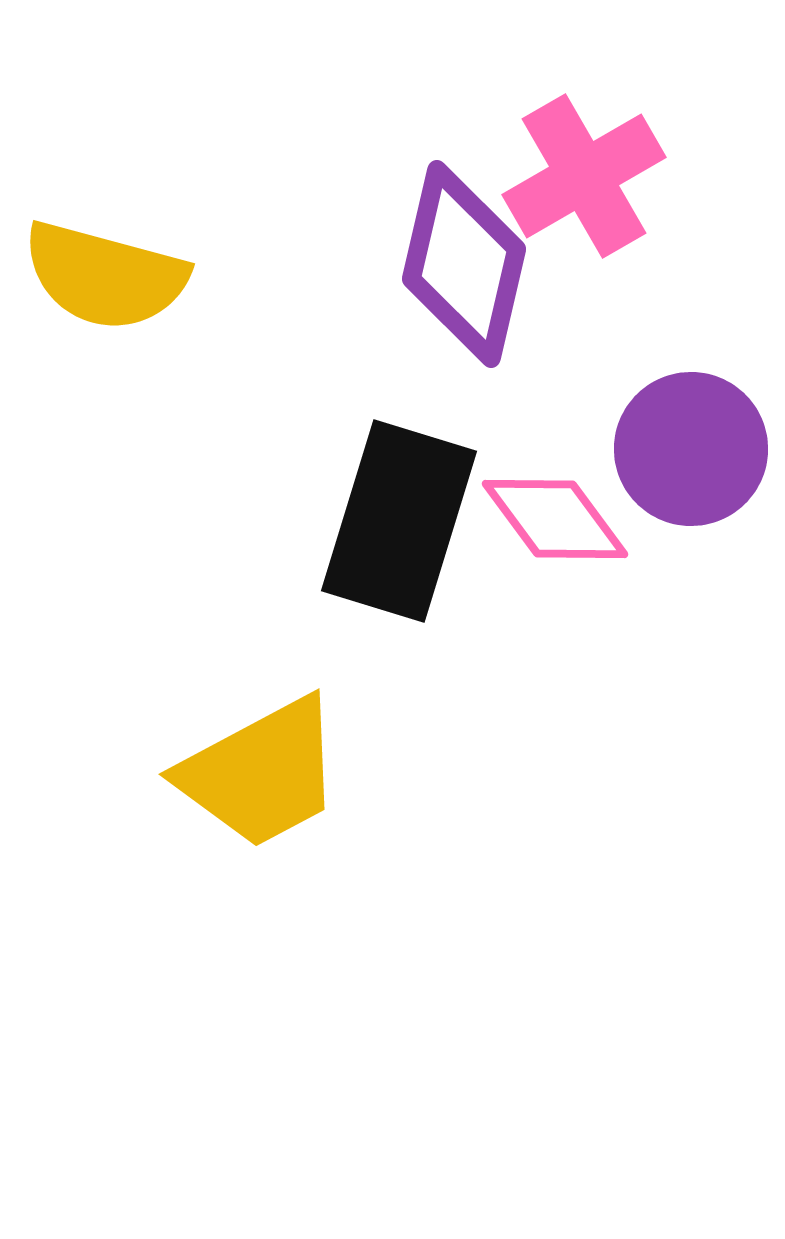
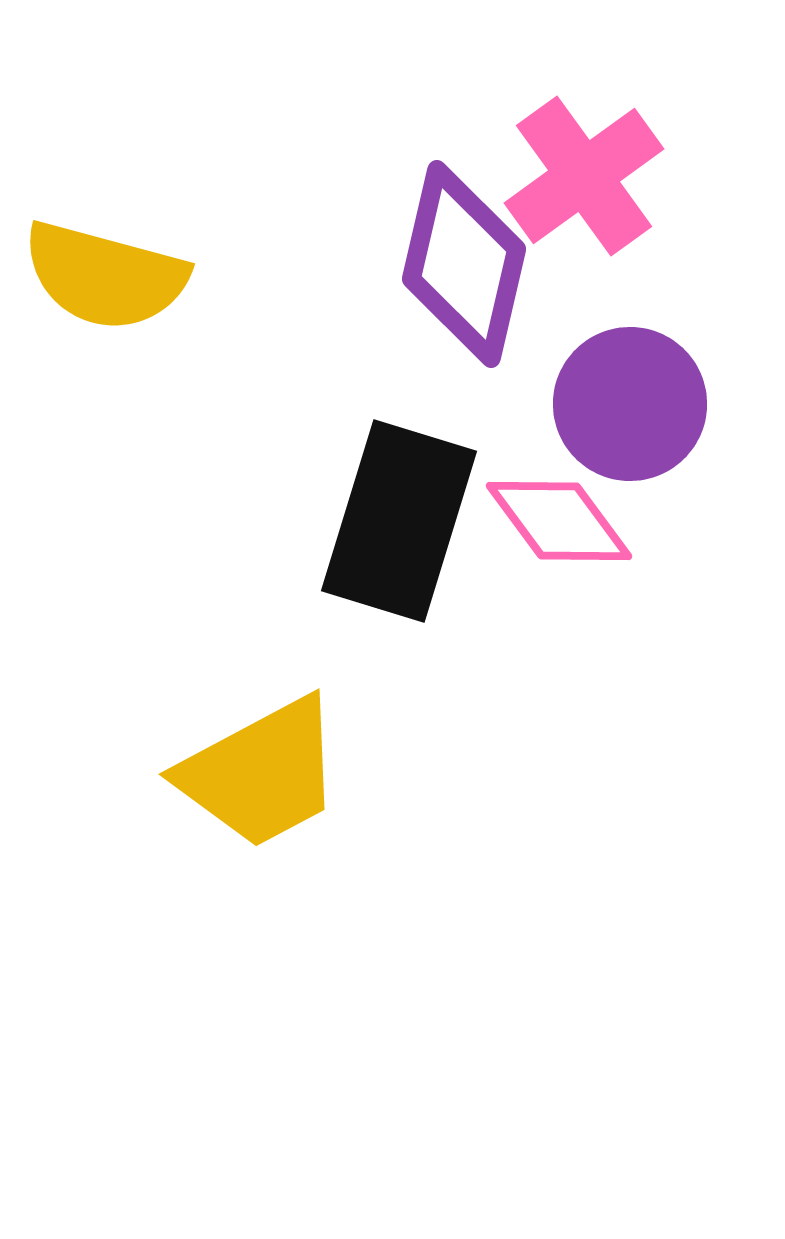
pink cross: rotated 6 degrees counterclockwise
purple circle: moved 61 px left, 45 px up
pink diamond: moved 4 px right, 2 px down
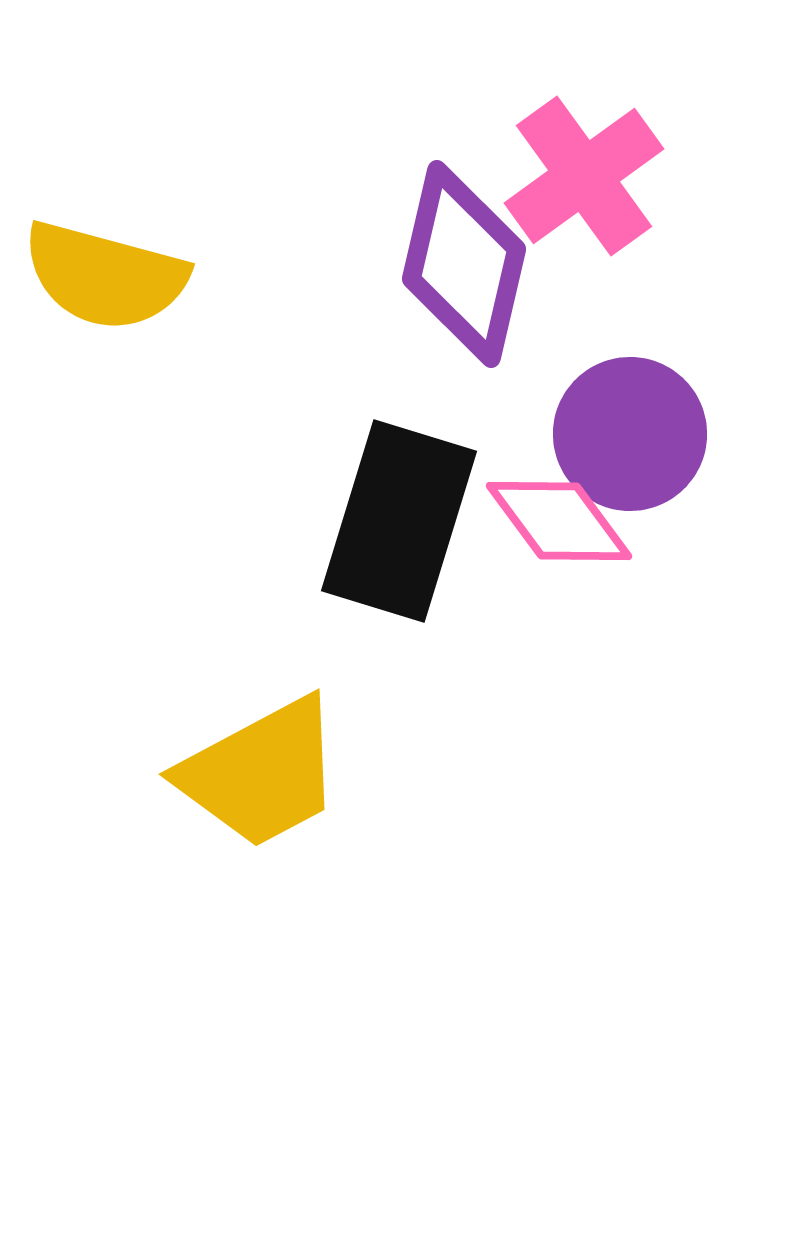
purple circle: moved 30 px down
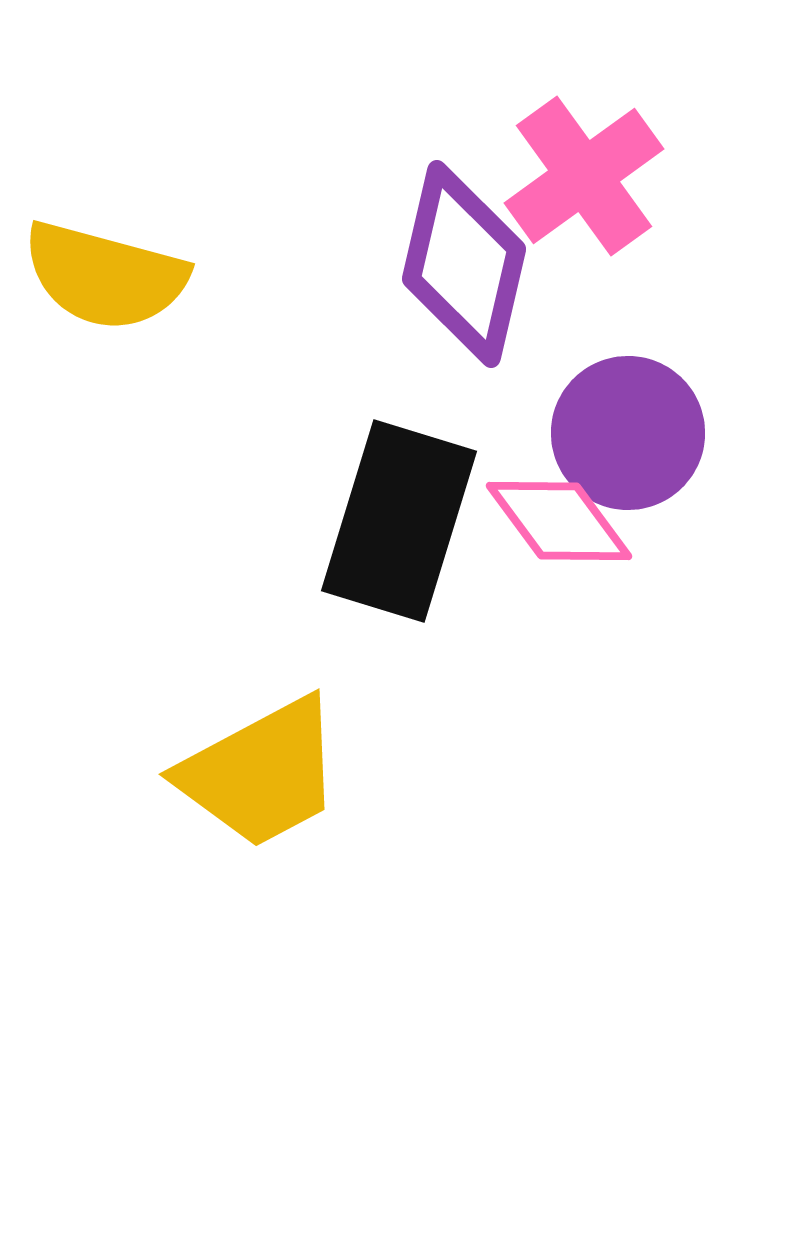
purple circle: moved 2 px left, 1 px up
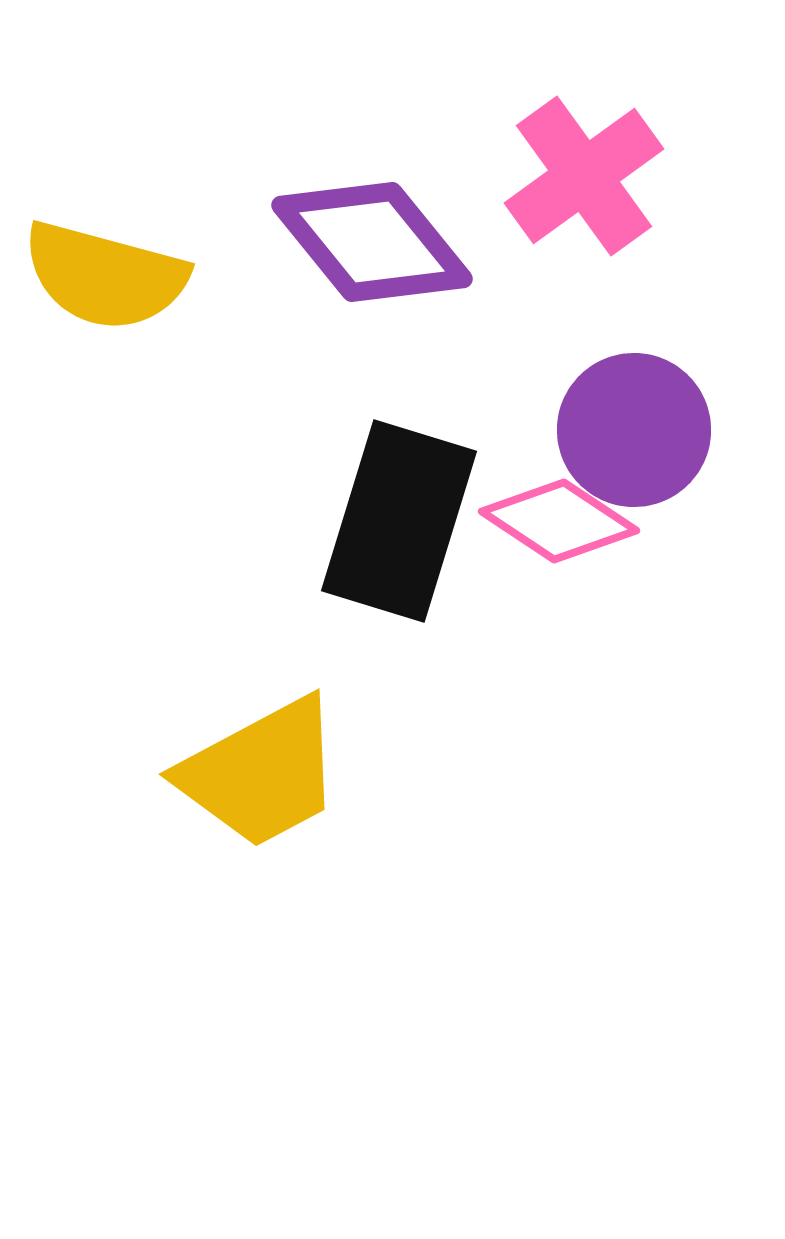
purple diamond: moved 92 px left, 22 px up; rotated 52 degrees counterclockwise
purple circle: moved 6 px right, 3 px up
pink diamond: rotated 20 degrees counterclockwise
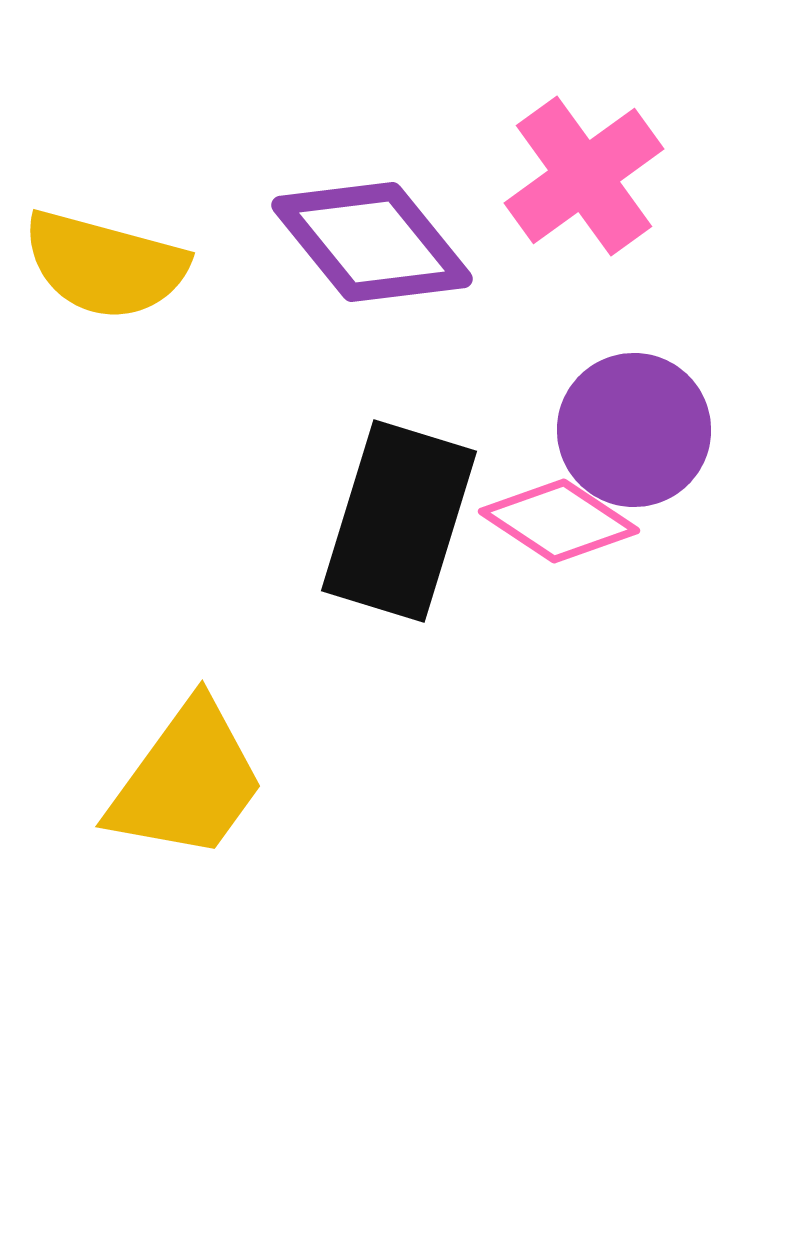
yellow semicircle: moved 11 px up
yellow trapezoid: moved 74 px left, 8 px down; rotated 26 degrees counterclockwise
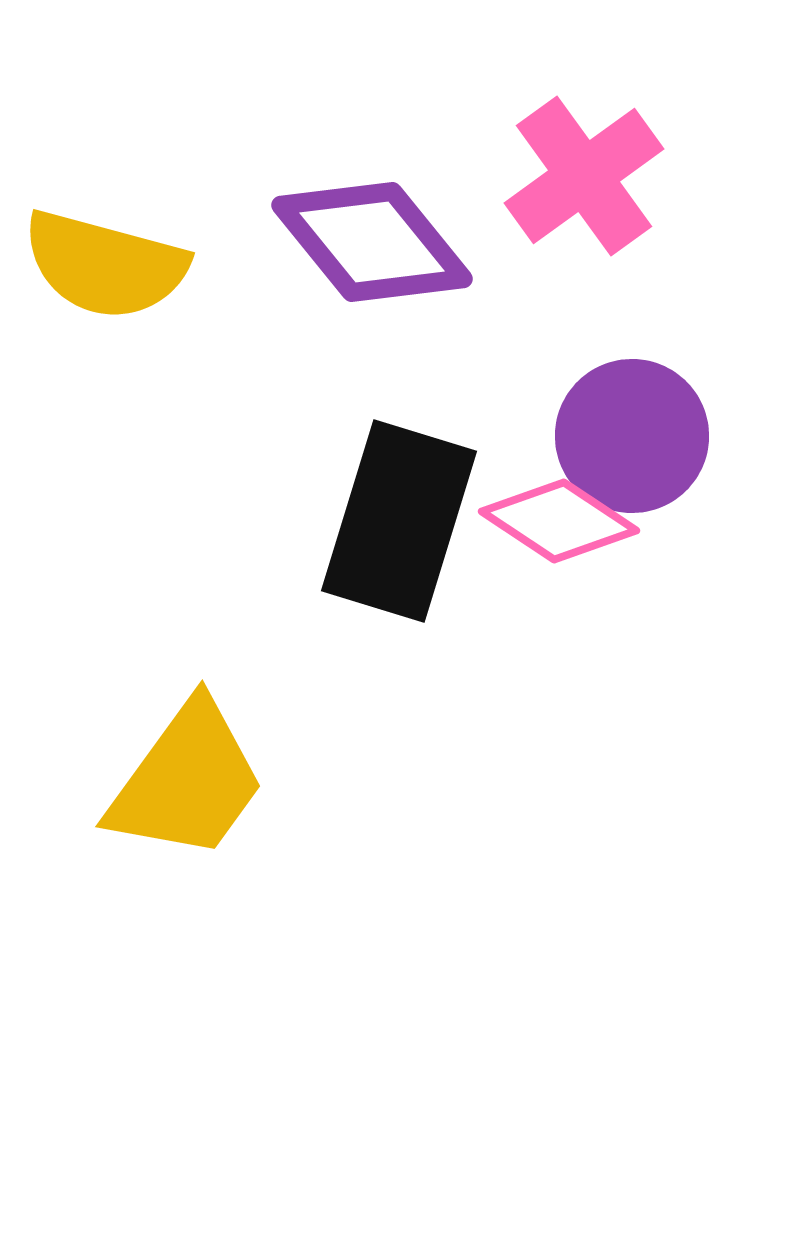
purple circle: moved 2 px left, 6 px down
